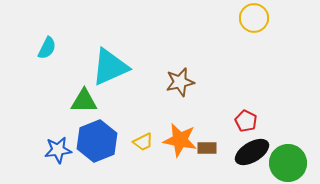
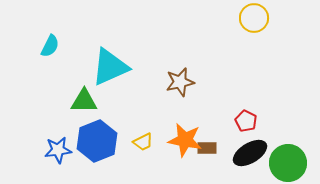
cyan semicircle: moved 3 px right, 2 px up
orange star: moved 5 px right
black ellipse: moved 2 px left, 1 px down
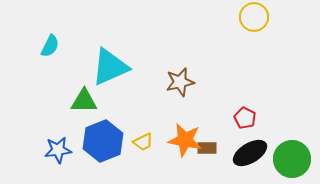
yellow circle: moved 1 px up
red pentagon: moved 1 px left, 3 px up
blue hexagon: moved 6 px right
green circle: moved 4 px right, 4 px up
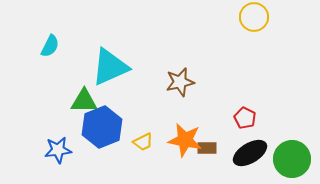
blue hexagon: moved 1 px left, 14 px up
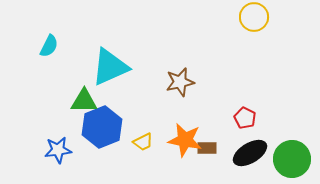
cyan semicircle: moved 1 px left
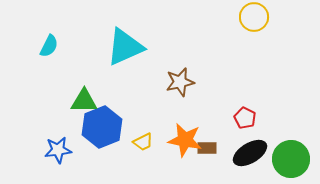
cyan triangle: moved 15 px right, 20 px up
green circle: moved 1 px left
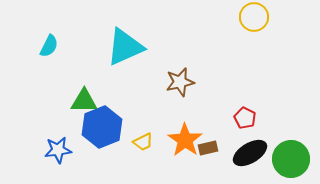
orange star: rotated 24 degrees clockwise
brown rectangle: moved 1 px right; rotated 12 degrees counterclockwise
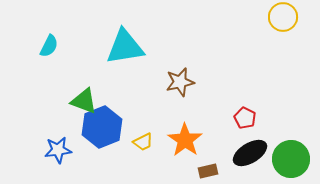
yellow circle: moved 29 px right
cyan triangle: rotated 15 degrees clockwise
green triangle: rotated 20 degrees clockwise
brown rectangle: moved 23 px down
